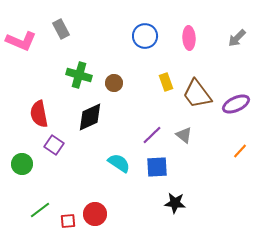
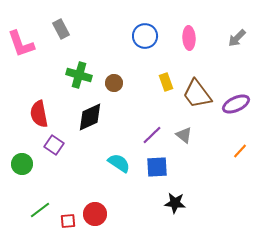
pink L-shape: moved 3 px down; rotated 48 degrees clockwise
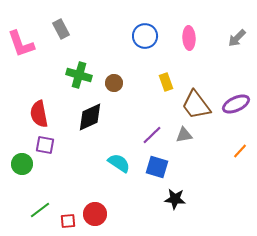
brown trapezoid: moved 1 px left, 11 px down
gray triangle: rotated 48 degrees counterclockwise
purple square: moved 9 px left; rotated 24 degrees counterclockwise
blue square: rotated 20 degrees clockwise
black star: moved 4 px up
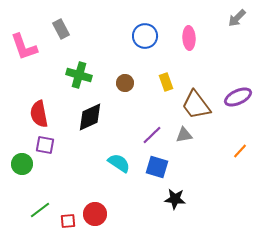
gray arrow: moved 20 px up
pink L-shape: moved 3 px right, 3 px down
brown circle: moved 11 px right
purple ellipse: moved 2 px right, 7 px up
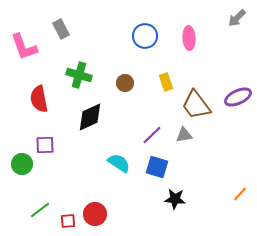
red semicircle: moved 15 px up
purple square: rotated 12 degrees counterclockwise
orange line: moved 43 px down
